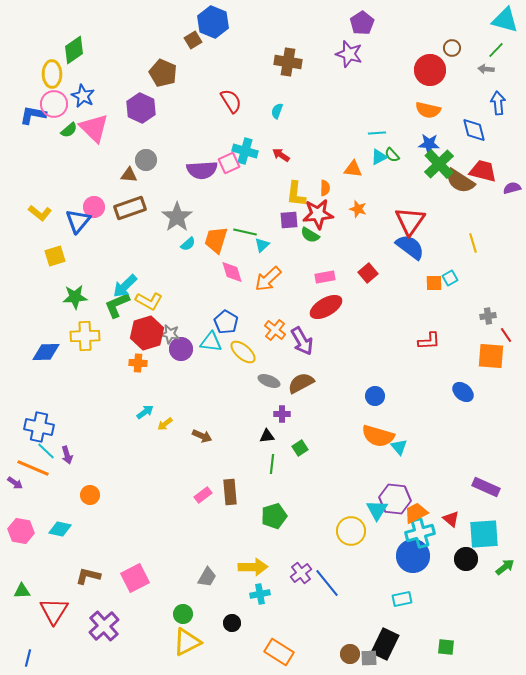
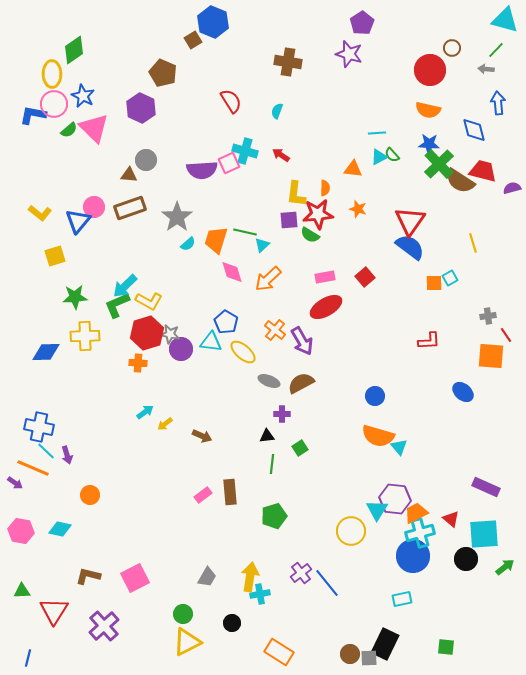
red square at (368, 273): moved 3 px left, 4 px down
yellow arrow at (253, 567): moved 3 px left, 10 px down; rotated 80 degrees counterclockwise
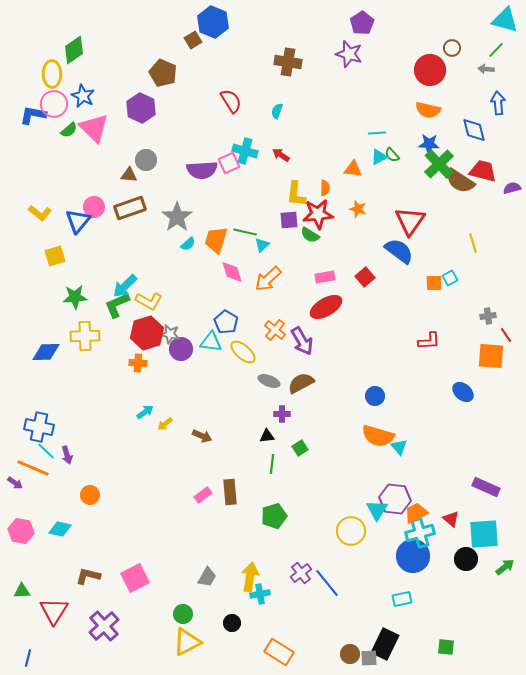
blue semicircle at (410, 247): moved 11 px left, 4 px down
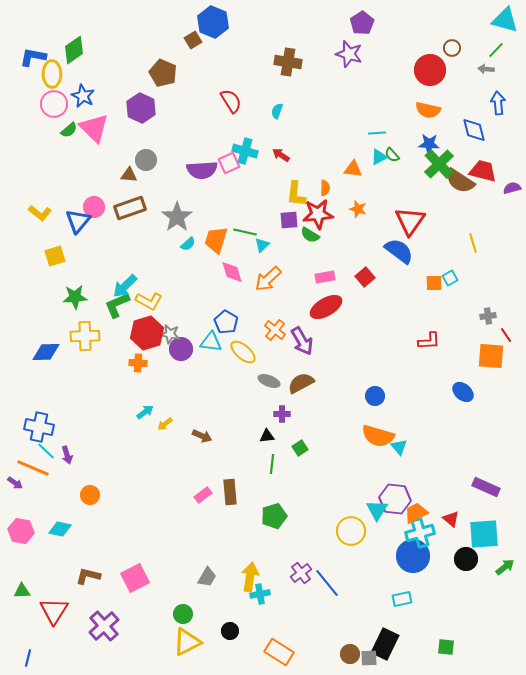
blue L-shape at (33, 115): moved 58 px up
black circle at (232, 623): moved 2 px left, 8 px down
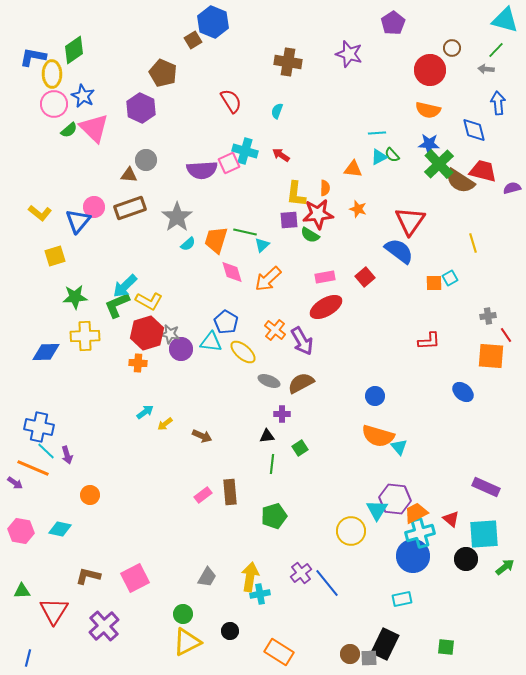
purple pentagon at (362, 23): moved 31 px right
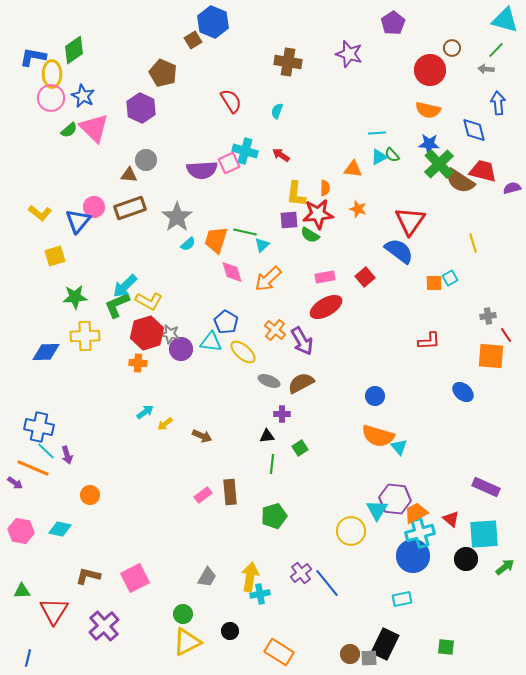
pink circle at (54, 104): moved 3 px left, 6 px up
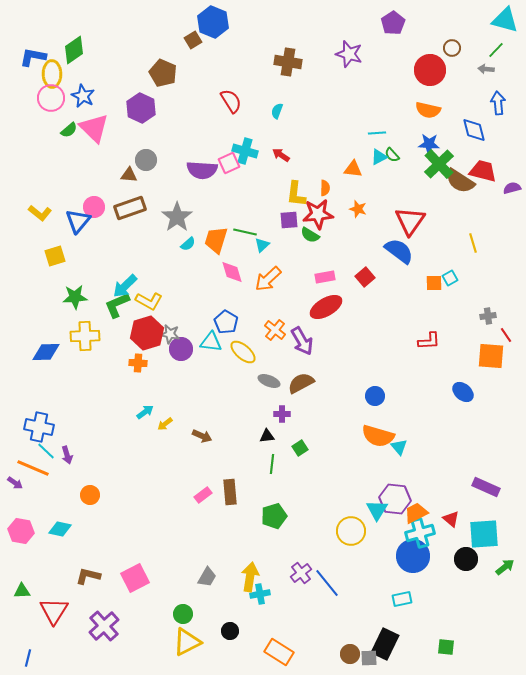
purple semicircle at (202, 170): rotated 8 degrees clockwise
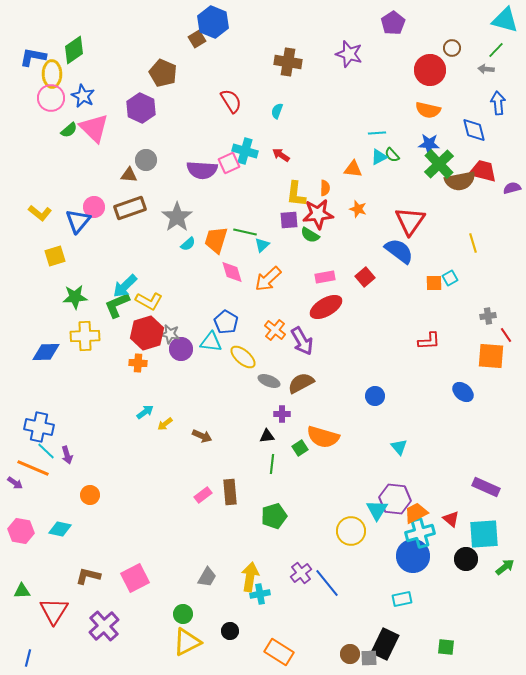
brown square at (193, 40): moved 4 px right, 1 px up
brown semicircle at (460, 181): rotated 44 degrees counterclockwise
yellow ellipse at (243, 352): moved 5 px down
orange semicircle at (378, 436): moved 55 px left, 1 px down
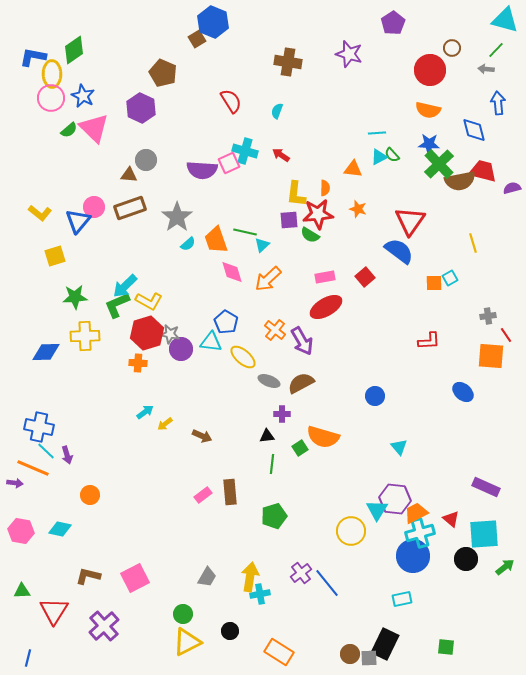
orange trapezoid at (216, 240): rotated 36 degrees counterclockwise
purple arrow at (15, 483): rotated 28 degrees counterclockwise
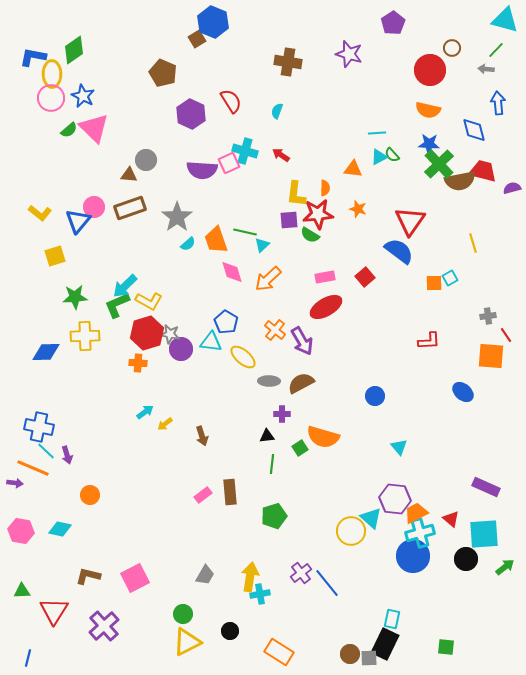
purple hexagon at (141, 108): moved 50 px right, 6 px down
gray ellipse at (269, 381): rotated 20 degrees counterclockwise
brown arrow at (202, 436): rotated 48 degrees clockwise
cyan triangle at (377, 510): moved 6 px left, 8 px down; rotated 20 degrees counterclockwise
gray trapezoid at (207, 577): moved 2 px left, 2 px up
cyan rectangle at (402, 599): moved 10 px left, 20 px down; rotated 66 degrees counterclockwise
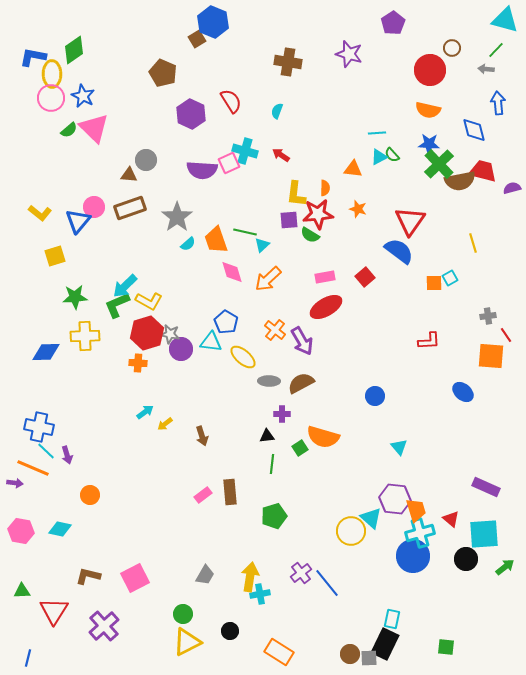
orange trapezoid at (416, 513): moved 3 px up; rotated 100 degrees clockwise
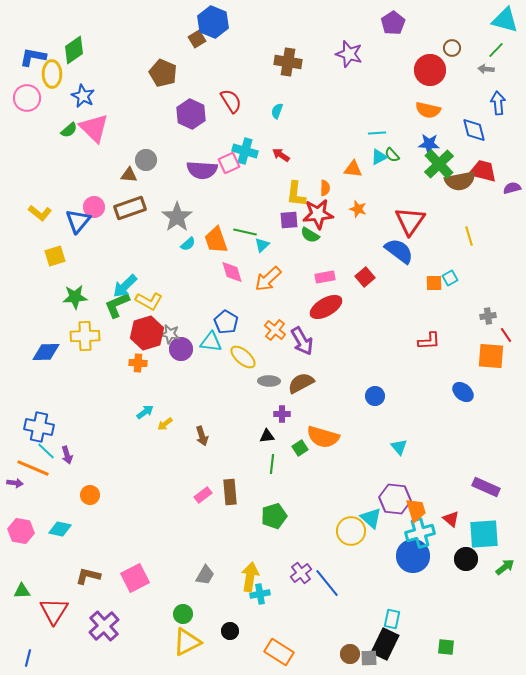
pink circle at (51, 98): moved 24 px left
yellow line at (473, 243): moved 4 px left, 7 px up
